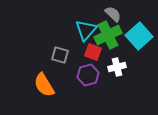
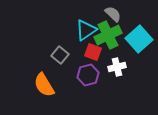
cyan triangle: rotated 15 degrees clockwise
cyan square: moved 3 px down
gray square: rotated 24 degrees clockwise
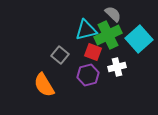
cyan triangle: rotated 20 degrees clockwise
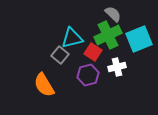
cyan triangle: moved 14 px left, 8 px down
cyan square: rotated 20 degrees clockwise
red square: rotated 12 degrees clockwise
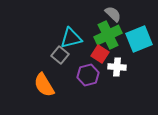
cyan triangle: moved 1 px left
red square: moved 7 px right, 2 px down
white cross: rotated 18 degrees clockwise
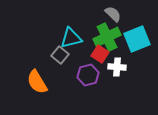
green cross: moved 1 px left, 2 px down
cyan square: moved 2 px left
orange semicircle: moved 7 px left, 3 px up
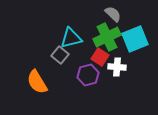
cyan square: moved 2 px left
red square: moved 3 px down
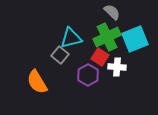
gray semicircle: moved 1 px left, 2 px up
purple hexagon: rotated 15 degrees counterclockwise
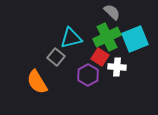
gray square: moved 4 px left, 2 px down
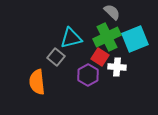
orange semicircle: rotated 25 degrees clockwise
